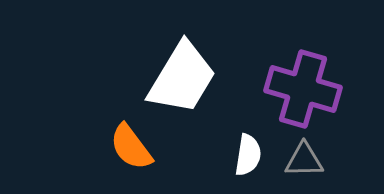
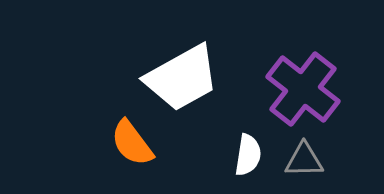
white trapezoid: rotated 30 degrees clockwise
purple cross: rotated 22 degrees clockwise
orange semicircle: moved 1 px right, 4 px up
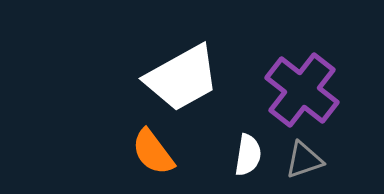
purple cross: moved 1 px left, 1 px down
orange semicircle: moved 21 px right, 9 px down
gray triangle: rotated 18 degrees counterclockwise
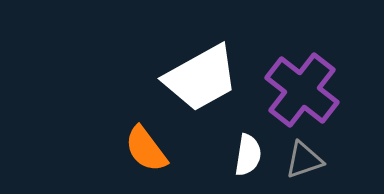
white trapezoid: moved 19 px right
orange semicircle: moved 7 px left, 3 px up
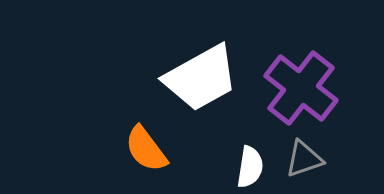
purple cross: moved 1 px left, 2 px up
white semicircle: moved 2 px right, 12 px down
gray triangle: moved 1 px up
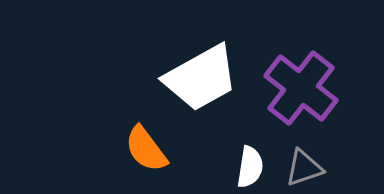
gray triangle: moved 9 px down
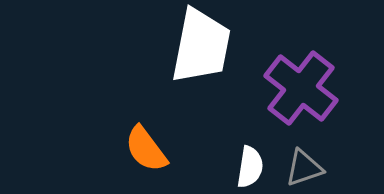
white trapezoid: moved 32 px up; rotated 50 degrees counterclockwise
